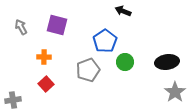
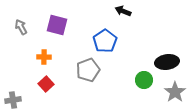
green circle: moved 19 px right, 18 px down
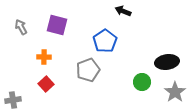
green circle: moved 2 px left, 2 px down
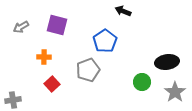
gray arrow: rotated 91 degrees counterclockwise
red square: moved 6 px right
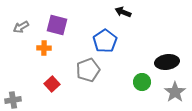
black arrow: moved 1 px down
orange cross: moved 9 px up
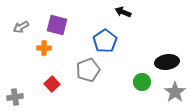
gray cross: moved 2 px right, 3 px up
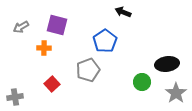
black ellipse: moved 2 px down
gray star: moved 1 px right, 1 px down
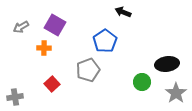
purple square: moved 2 px left; rotated 15 degrees clockwise
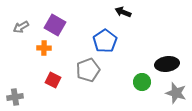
red square: moved 1 px right, 4 px up; rotated 21 degrees counterclockwise
gray star: rotated 20 degrees counterclockwise
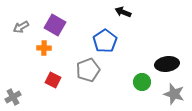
gray star: moved 2 px left, 1 px down
gray cross: moved 2 px left; rotated 21 degrees counterclockwise
